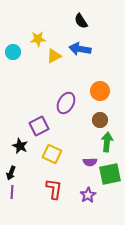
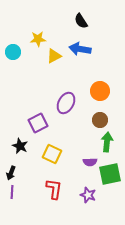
purple square: moved 1 px left, 3 px up
purple star: rotated 21 degrees counterclockwise
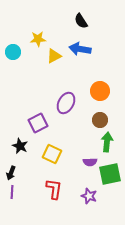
purple star: moved 1 px right, 1 px down
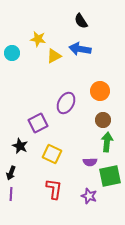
yellow star: rotated 14 degrees clockwise
cyan circle: moved 1 px left, 1 px down
brown circle: moved 3 px right
green square: moved 2 px down
purple line: moved 1 px left, 2 px down
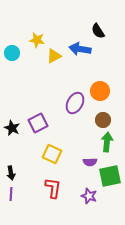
black semicircle: moved 17 px right, 10 px down
yellow star: moved 1 px left, 1 px down
purple ellipse: moved 9 px right
black star: moved 8 px left, 18 px up
black arrow: rotated 32 degrees counterclockwise
red L-shape: moved 1 px left, 1 px up
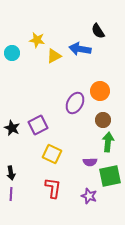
purple square: moved 2 px down
green arrow: moved 1 px right
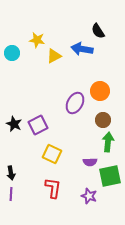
blue arrow: moved 2 px right
black star: moved 2 px right, 4 px up
